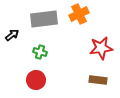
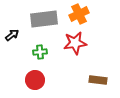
red star: moved 26 px left, 5 px up
green cross: rotated 24 degrees counterclockwise
red circle: moved 1 px left
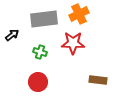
red star: moved 2 px left; rotated 10 degrees clockwise
green cross: rotated 24 degrees clockwise
red circle: moved 3 px right, 2 px down
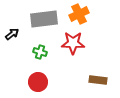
black arrow: moved 1 px up
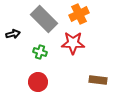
gray rectangle: rotated 52 degrees clockwise
black arrow: moved 1 px right; rotated 24 degrees clockwise
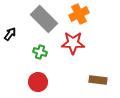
black arrow: moved 3 px left; rotated 40 degrees counterclockwise
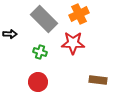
black arrow: rotated 56 degrees clockwise
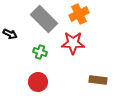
black arrow: rotated 24 degrees clockwise
